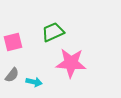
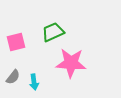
pink square: moved 3 px right
gray semicircle: moved 1 px right, 2 px down
cyan arrow: rotated 70 degrees clockwise
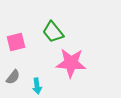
green trapezoid: rotated 105 degrees counterclockwise
cyan arrow: moved 3 px right, 4 px down
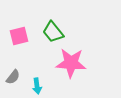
pink square: moved 3 px right, 6 px up
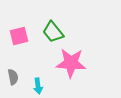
gray semicircle: rotated 49 degrees counterclockwise
cyan arrow: moved 1 px right
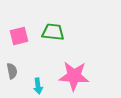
green trapezoid: rotated 135 degrees clockwise
pink star: moved 3 px right, 13 px down
gray semicircle: moved 1 px left, 6 px up
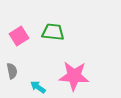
pink square: rotated 18 degrees counterclockwise
cyan arrow: moved 1 px down; rotated 133 degrees clockwise
